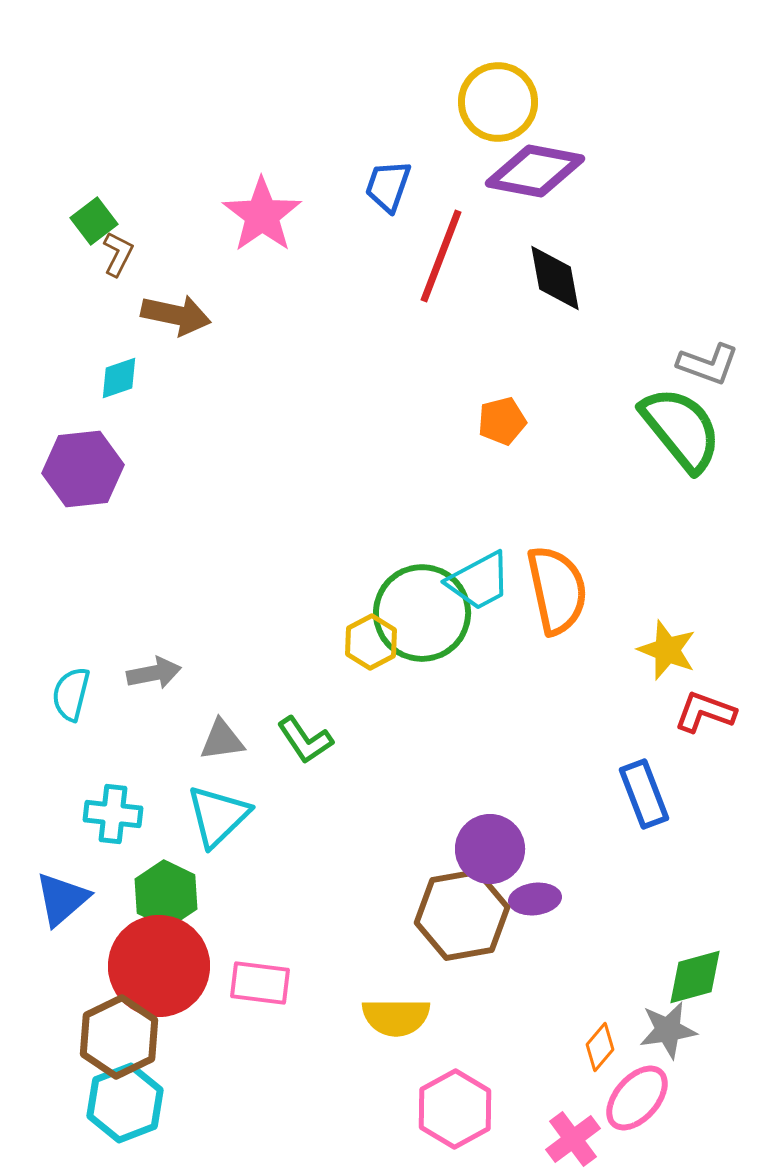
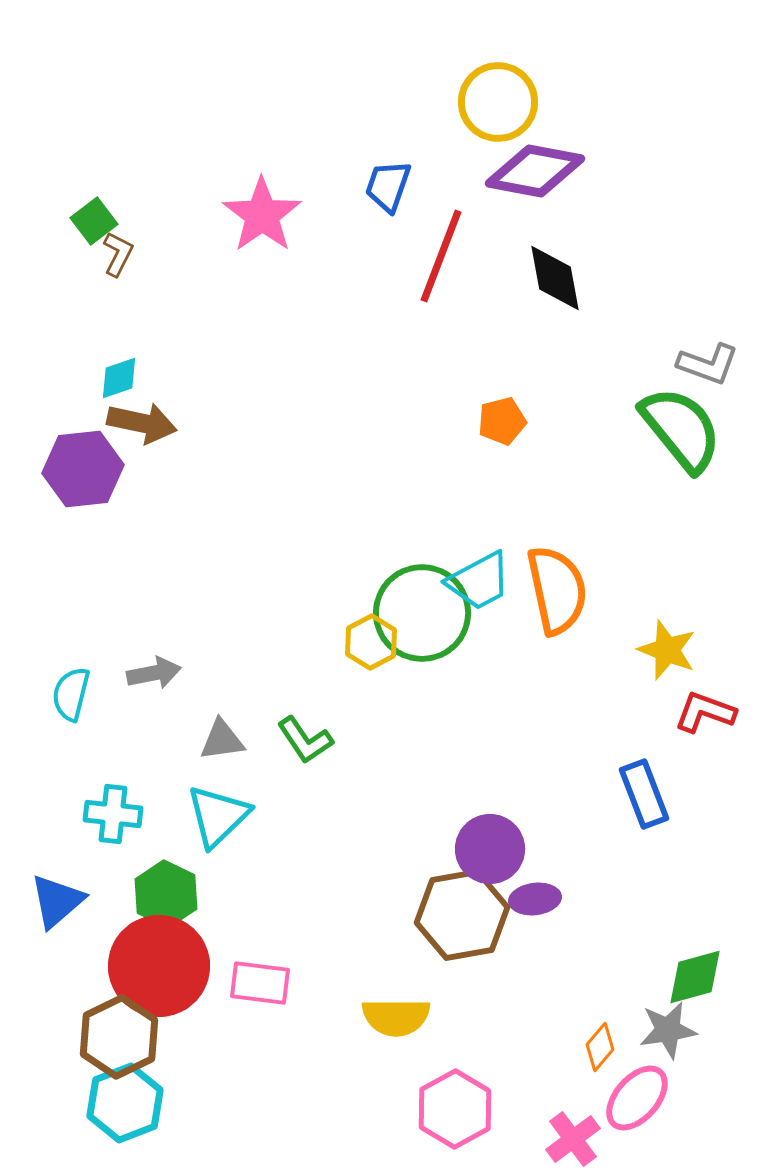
brown arrow at (176, 315): moved 34 px left, 108 px down
blue triangle at (62, 899): moved 5 px left, 2 px down
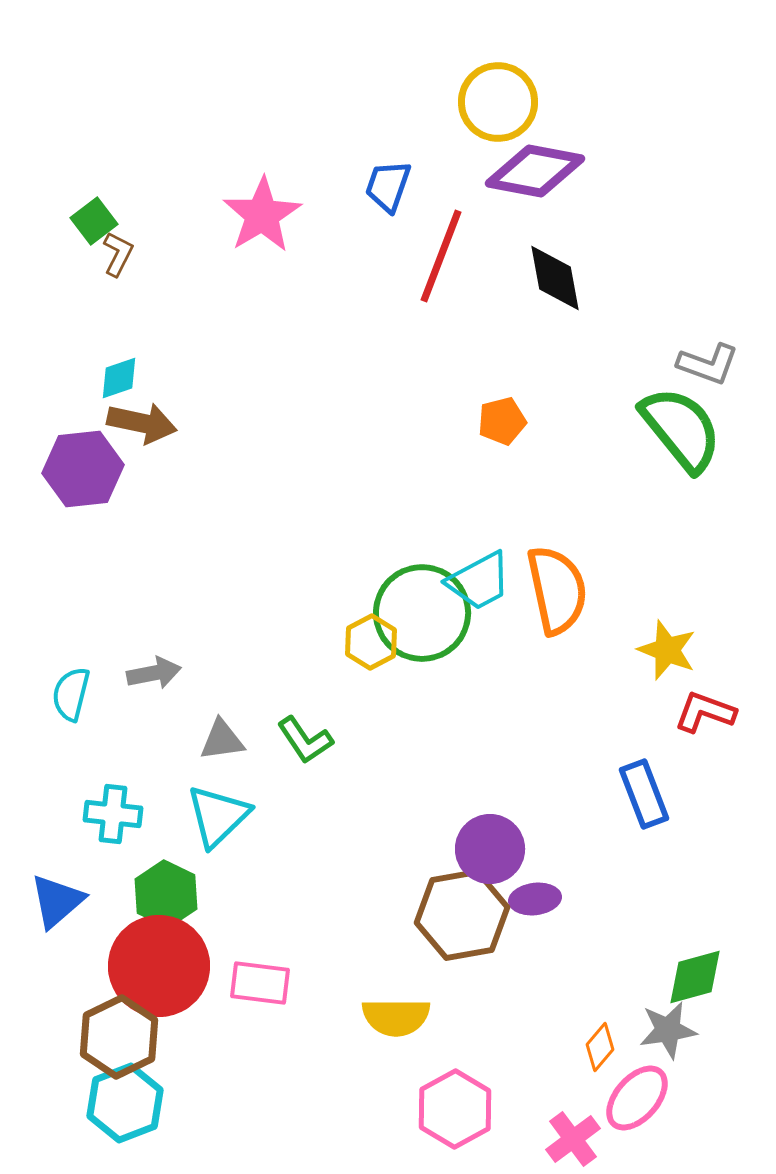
pink star at (262, 215): rotated 4 degrees clockwise
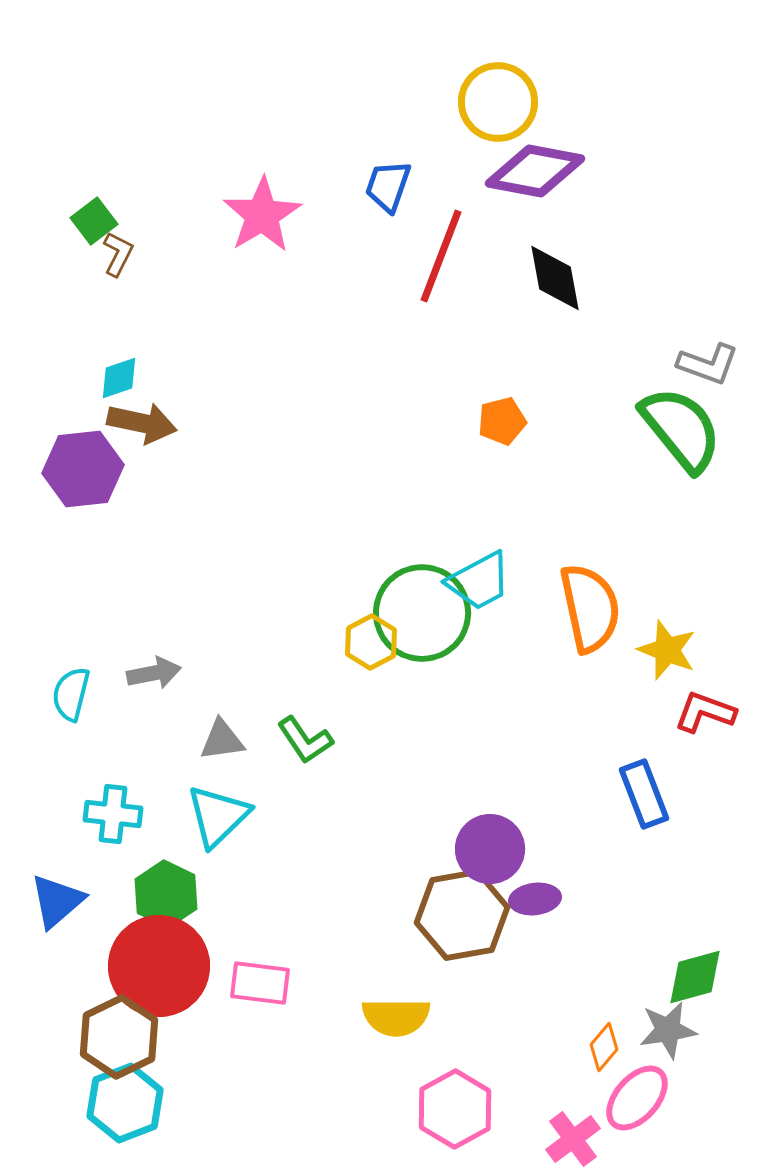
orange semicircle at (557, 590): moved 33 px right, 18 px down
orange diamond at (600, 1047): moved 4 px right
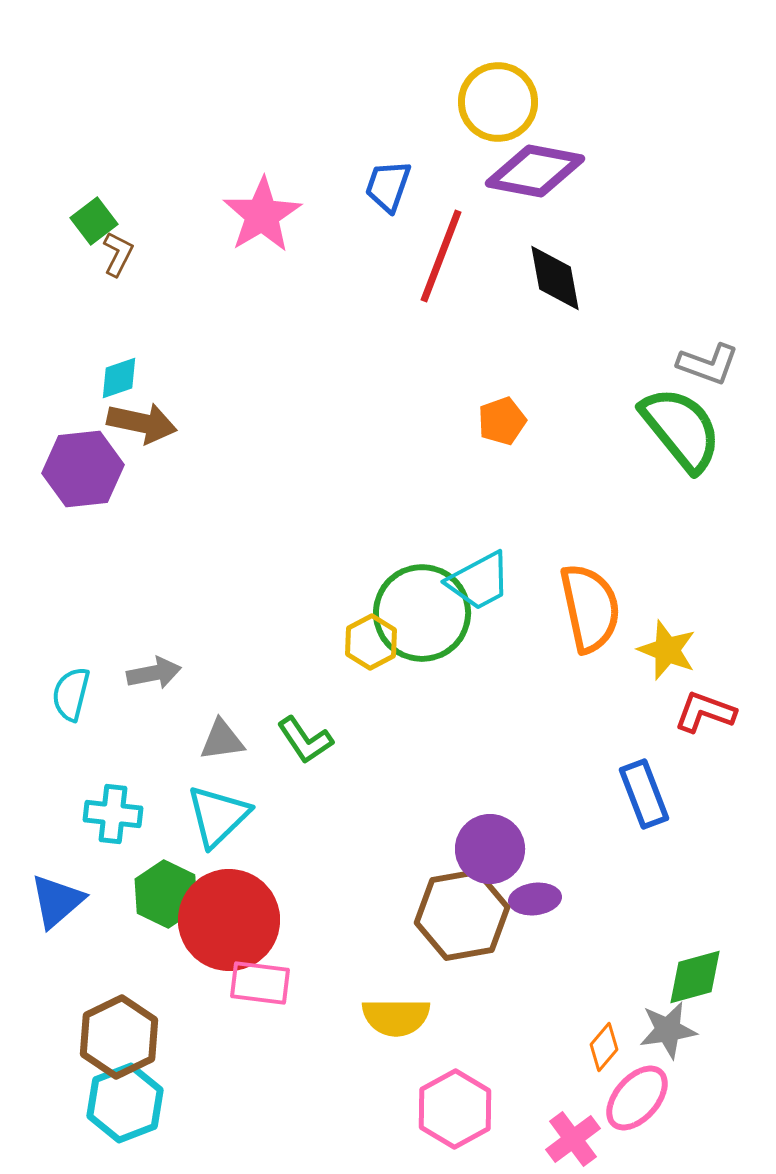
orange pentagon at (502, 421): rotated 6 degrees counterclockwise
red circle at (159, 966): moved 70 px right, 46 px up
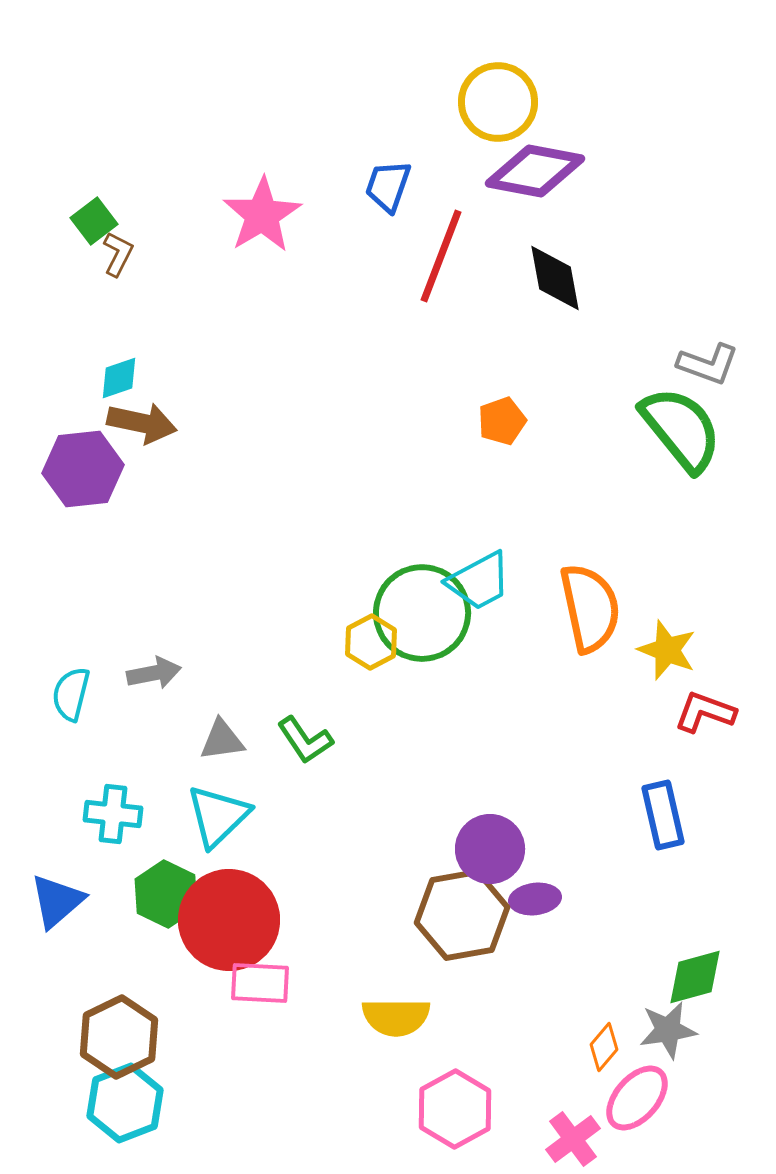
blue rectangle at (644, 794): moved 19 px right, 21 px down; rotated 8 degrees clockwise
pink rectangle at (260, 983): rotated 4 degrees counterclockwise
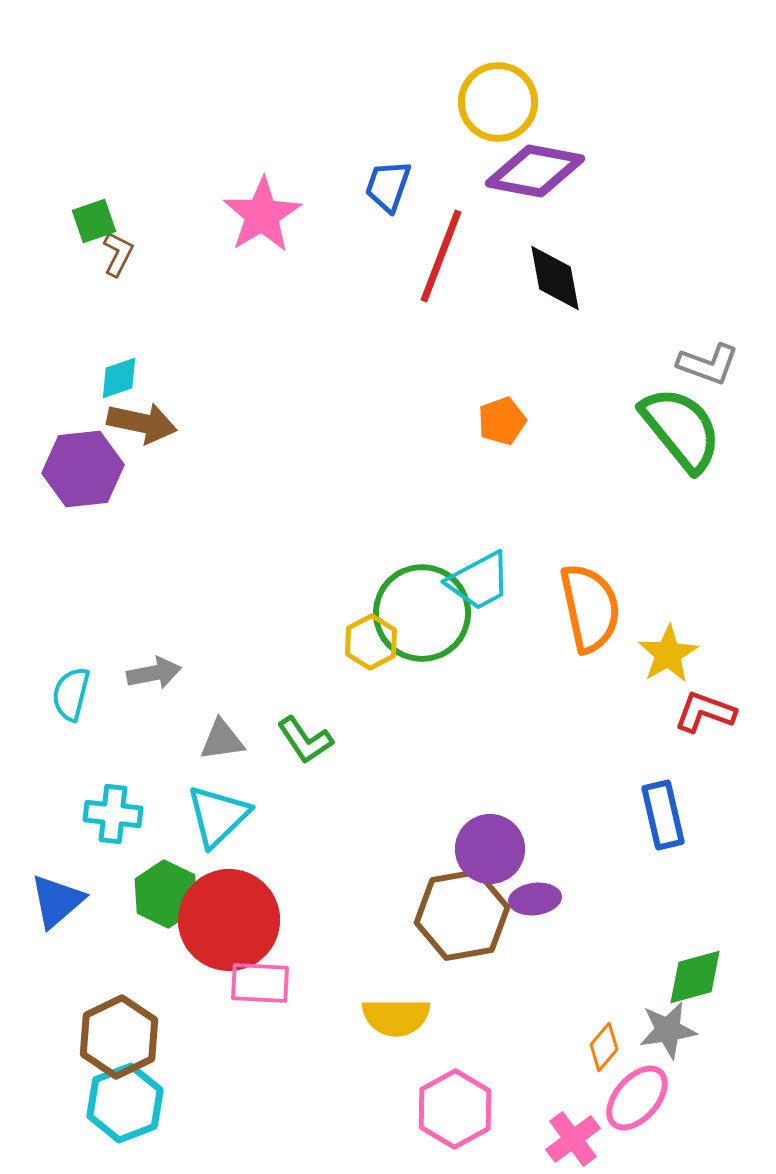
green square at (94, 221): rotated 18 degrees clockwise
yellow star at (667, 650): moved 1 px right, 4 px down; rotated 20 degrees clockwise
